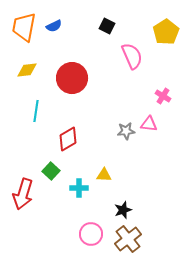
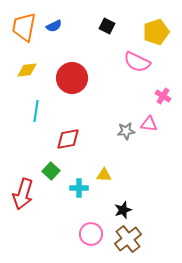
yellow pentagon: moved 10 px left; rotated 15 degrees clockwise
pink semicircle: moved 5 px right, 6 px down; rotated 140 degrees clockwise
red diamond: rotated 20 degrees clockwise
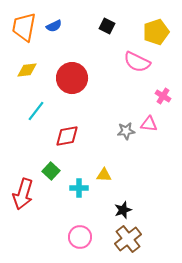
cyan line: rotated 30 degrees clockwise
red diamond: moved 1 px left, 3 px up
pink circle: moved 11 px left, 3 px down
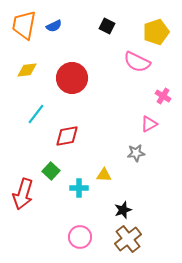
orange trapezoid: moved 2 px up
cyan line: moved 3 px down
pink triangle: rotated 36 degrees counterclockwise
gray star: moved 10 px right, 22 px down
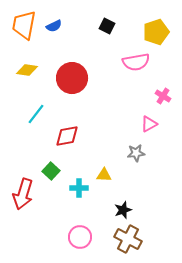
pink semicircle: moved 1 px left; rotated 36 degrees counterclockwise
yellow diamond: rotated 15 degrees clockwise
brown cross: rotated 24 degrees counterclockwise
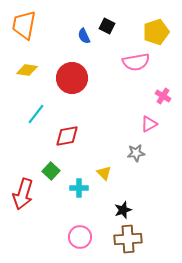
blue semicircle: moved 30 px right, 10 px down; rotated 91 degrees clockwise
yellow triangle: moved 2 px up; rotated 42 degrees clockwise
brown cross: rotated 32 degrees counterclockwise
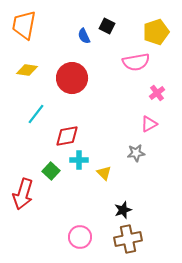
pink cross: moved 6 px left, 3 px up; rotated 21 degrees clockwise
cyan cross: moved 28 px up
brown cross: rotated 8 degrees counterclockwise
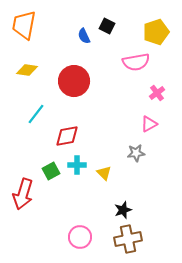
red circle: moved 2 px right, 3 px down
cyan cross: moved 2 px left, 5 px down
green square: rotated 18 degrees clockwise
